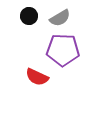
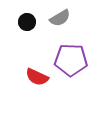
black circle: moved 2 px left, 6 px down
purple pentagon: moved 8 px right, 10 px down
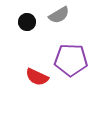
gray semicircle: moved 1 px left, 3 px up
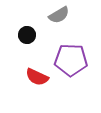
black circle: moved 13 px down
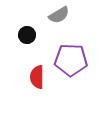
red semicircle: rotated 65 degrees clockwise
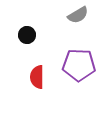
gray semicircle: moved 19 px right
purple pentagon: moved 8 px right, 5 px down
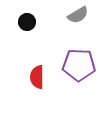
black circle: moved 13 px up
